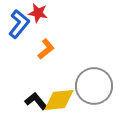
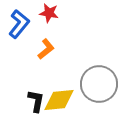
red star: moved 11 px right
gray circle: moved 5 px right, 2 px up
black L-shape: rotated 50 degrees clockwise
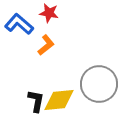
blue L-shape: rotated 88 degrees counterclockwise
orange L-shape: moved 4 px up
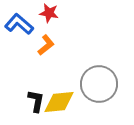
yellow diamond: moved 2 px down
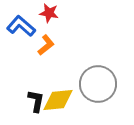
blue L-shape: moved 2 px right, 2 px down
gray circle: moved 1 px left
yellow diamond: moved 1 px left, 2 px up
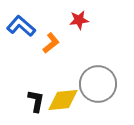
red star: moved 30 px right, 7 px down; rotated 18 degrees counterclockwise
orange L-shape: moved 5 px right, 2 px up
yellow diamond: moved 5 px right
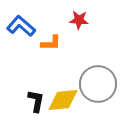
red star: rotated 12 degrees clockwise
orange L-shape: rotated 40 degrees clockwise
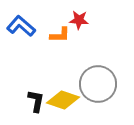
orange L-shape: moved 9 px right, 8 px up
yellow diamond: rotated 24 degrees clockwise
